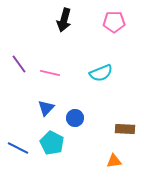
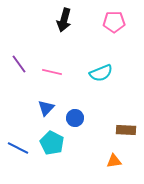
pink line: moved 2 px right, 1 px up
brown rectangle: moved 1 px right, 1 px down
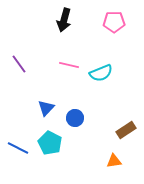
pink line: moved 17 px right, 7 px up
brown rectangle: rotated 36 degrees counterclockwise
cyan pentagon: moved 2 px left
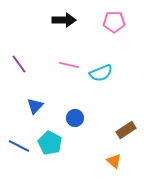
black arrow: rotated 105 degrees counterclockwise
blue triangle: moved 11 px left, 2 px up
blue line: moved 1 px right, 2 px up
orange triangle: rotated 49 degrees clockwise
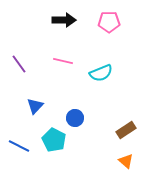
pink pentagon: moved 5 px left
pink line: moved 6 px left, 4 px up
cyan pentagon: moved 4 px right, 3 px up
orange triangle: moved 12 px right
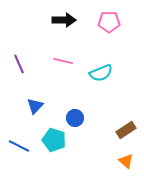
purple line: rotated 12 degrees clockwise
cyan pentagon: rotated 10 degrees counterclockwise
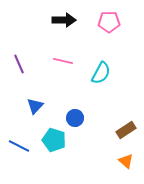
cyan semicircle: rotated 40 degrees counterclockwise
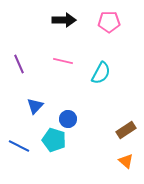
blue circle: moved 7 px left, 1 px down
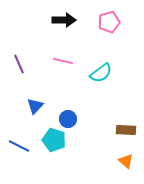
pink pentagon: rotated 15 degrees counterclockwise
cyan semicircle: rotated 25 degrees clockwise
brown rectangle: rotated 36 degrees clockwise
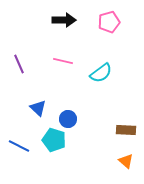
blue triangle: moved 3 px right, 2 px down; rotated 30 degrees counterclockwise
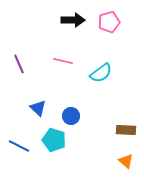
black arrow: moved 9 px right
blue circle: moved 3 px right, 3 px up
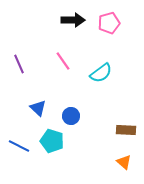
pink pentagon: moved 1 px down
pink line: rotated 42 degrees clockwise
cyan pentagon: moved 2 px left, 1 px down
orange triangle: moved 2 px left, 1 px down
